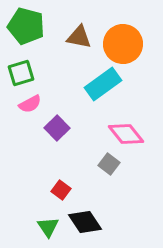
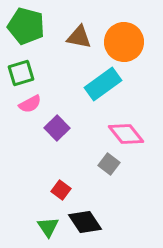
orange circle: moved 1 px right, 2 px up
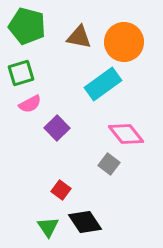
green pentagon: moved 1 px right
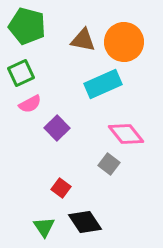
brown triangle: moved 4 px right, 3 px down
green square: rotated 8 degrees counterclockwise
cyan rectangle: rotated 12 degrees clockwise
red square: moved 2 px up
green triangle: moved 4 px left
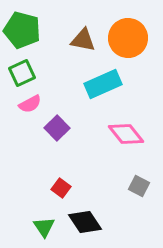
green pentagon: moved 5 px left, 4 px down
orange circle: moved 4 px right, 4 px up
green square: moved 1 px right
gray square: moved 30 px right, 22 px down; rotated 10 degrees counterclockwise
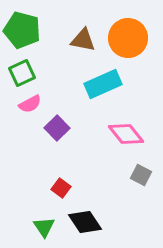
gray square: moved 2 px right, 11 px up
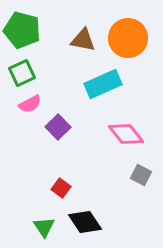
purple square: moved 1 px right, 1 px up
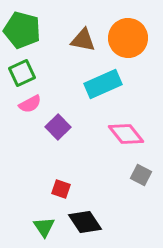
red square: moved 1 px down; rotated 18 degrees counterclockwise
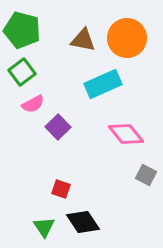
orange circle: moved 1 px left
green square: moved 1 px up; rotated 12 degrees counterclockwise
pink semicircle: moved 3 px right
gray square: moved 5 px right
black diamond: moved 2 px left
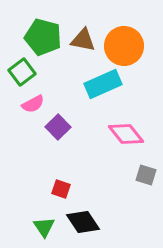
green pentagon: moved 21 px right, 7 px down
orange circle: moved 3 px left, 8 px down
gray square: rotated 10 degrees counterclockwise
